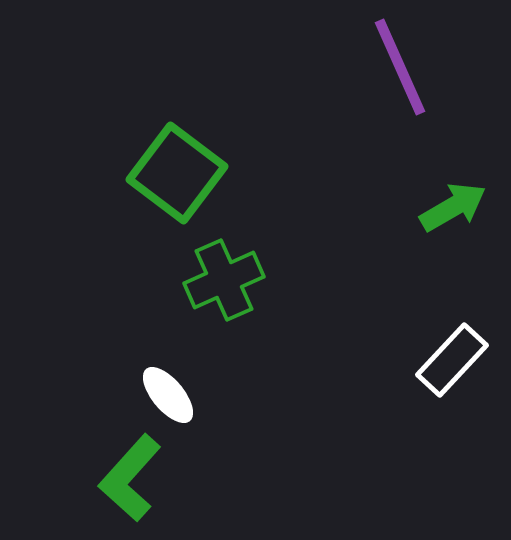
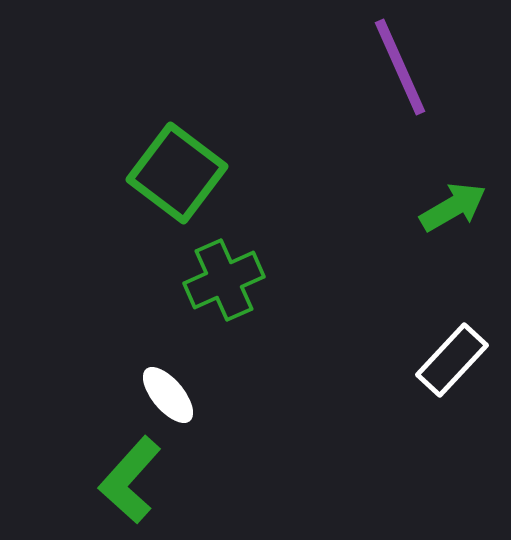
green L-shape: moved 2 px down
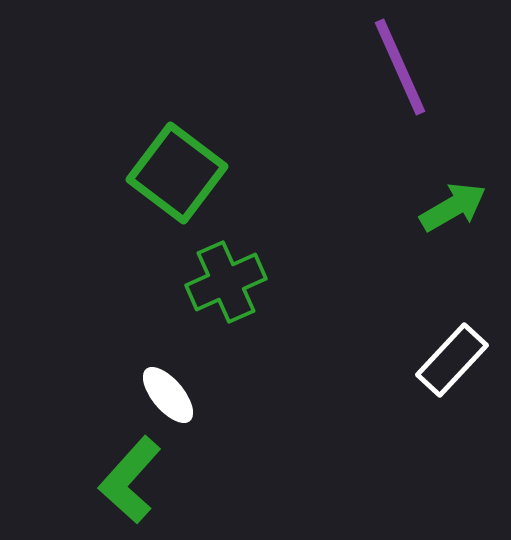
green cross: moved 2 px right, 2 px down
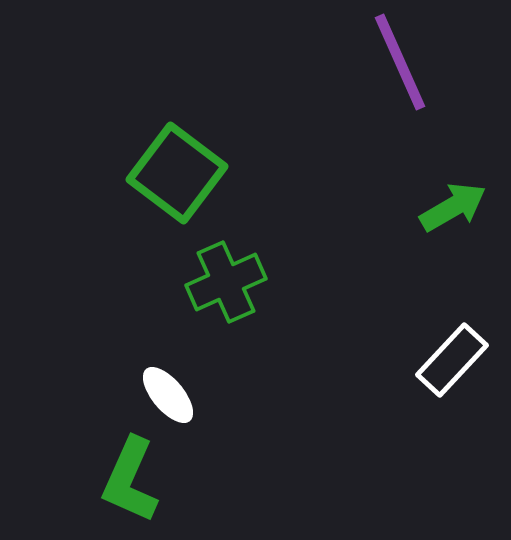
purple line: moved 5 px up
green L-shape: rotated 18 degrees counterclockwise
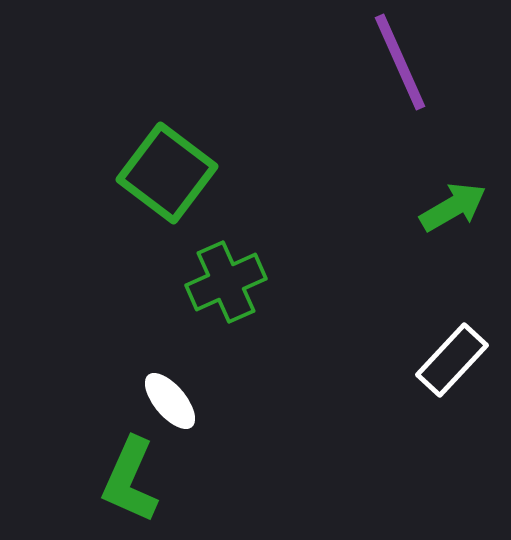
green square: moved 10 px left
white ellipse: moved 2 px right, 6 px down
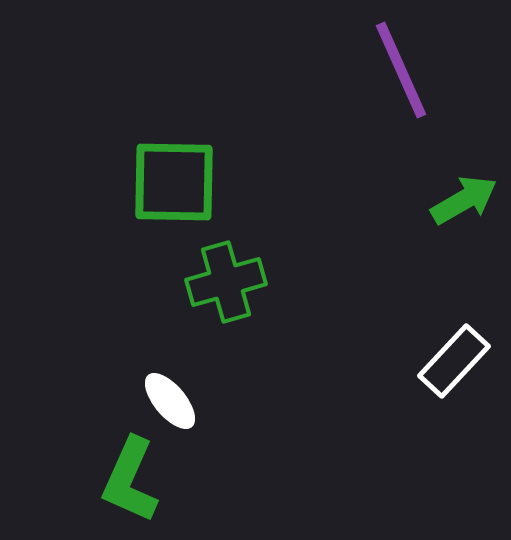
purple line: moved 1 px right, 8 px down
green square: moved 7 px right, 9 px down; rotated 36 degrees counterclockwise
green arrow: moved 11 px right, 7 px up
green cross: rotated 8 degrees clockwise
white rectangle: moved 2 px right, 1 px down
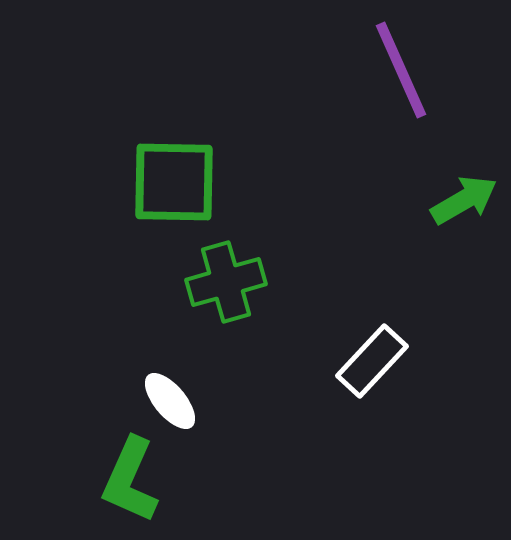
white rectangle: moved 82 px left
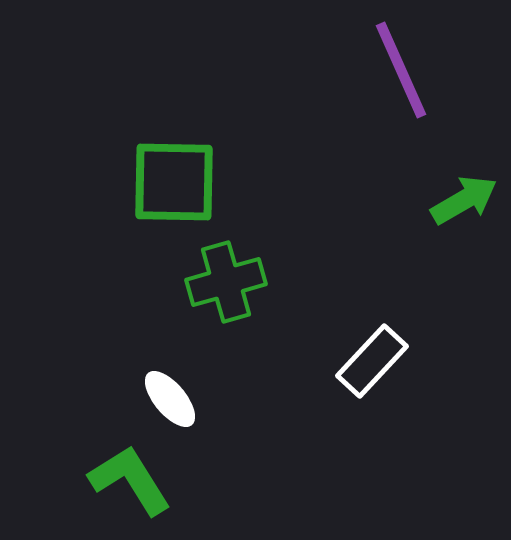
white ellipse: moved 2 px up
green L-shape: rotated 124 degrees clockwise
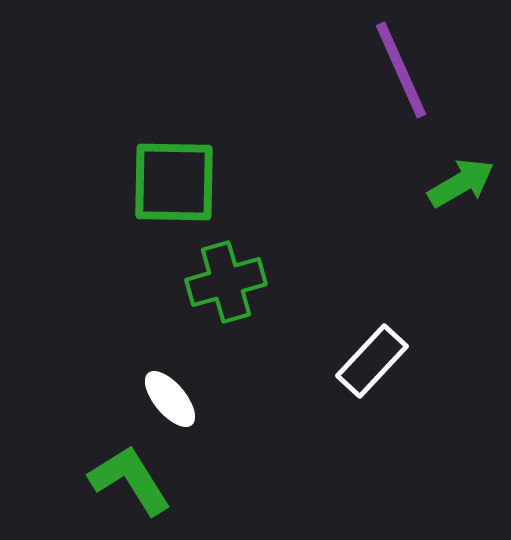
green arrow: moved 3 px left, 17 px up
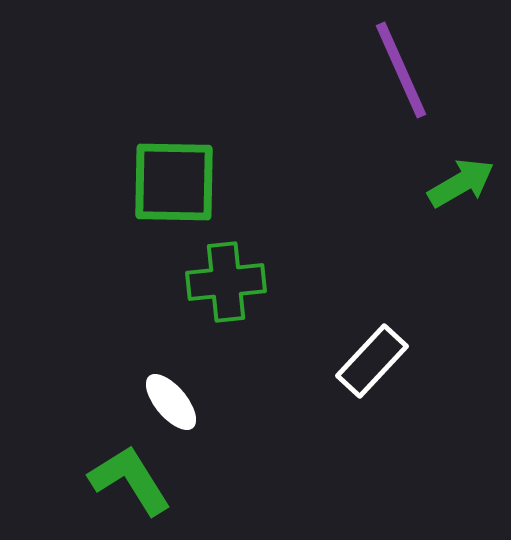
green cross: rotated 10 degrees clockwise
white ellipse: moved 1 px right, 3 px down
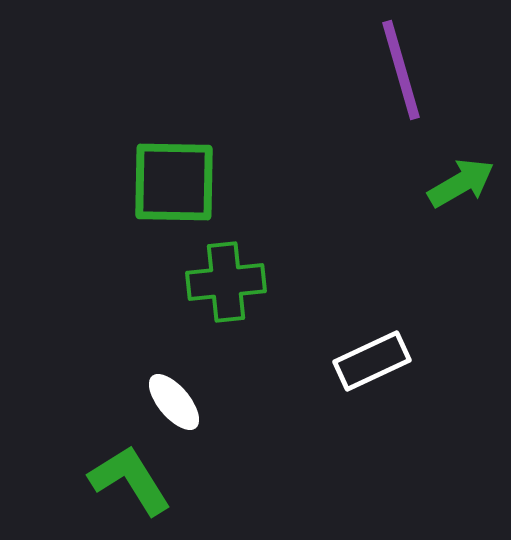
purple line: rotated 8 degrees clockwise
white rectangle: rotated 22 degrees clockwise
white ellipse: moved 3 px right
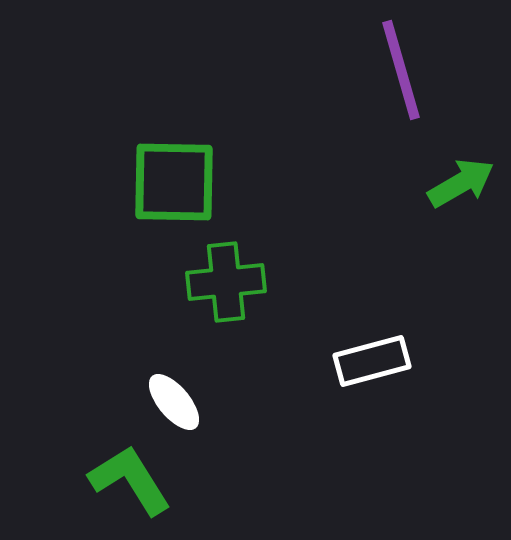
white rectangle: rotated 10 degrees clockwise
